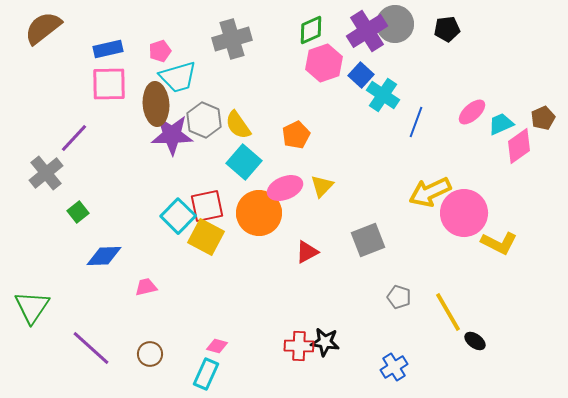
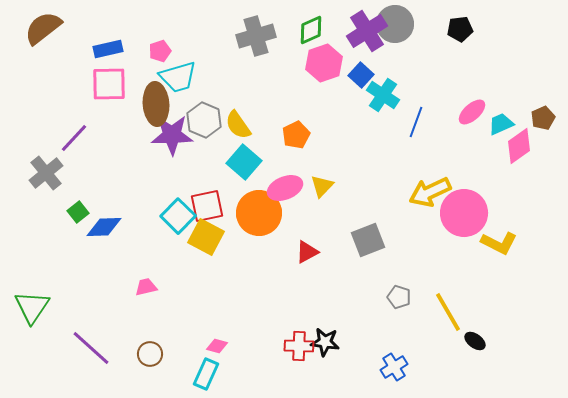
black pentagon at (447, 29): moved 13 px right
gray cross at (232, 39): moved 24 px right, 3 px up
blue diamond at (104, 256): moved 29 px up
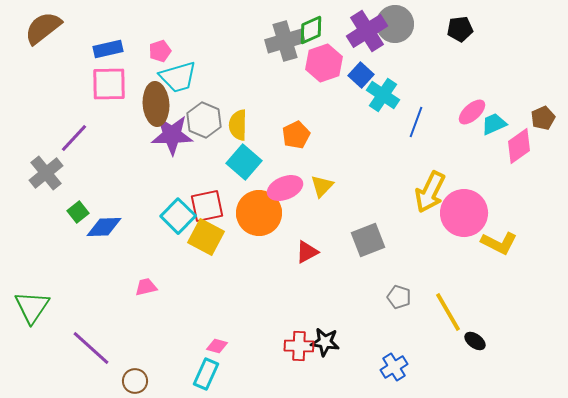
gray cross at (256, 36): moved 29 px right, 5 px down
cyan trapezoid at (501, 124): moved 7 px left
yellow semicircle at (238, 125): rotated 36 degrees clockwise
yellow arrow at (430, 192): rotated 39 degrees counterclockwise
brown circle at (150, 354): moved 15 px left, 27 px down
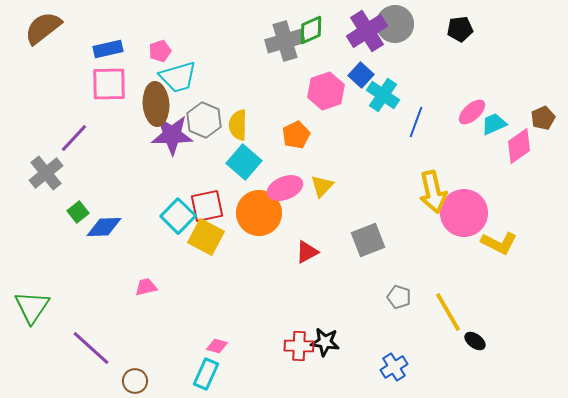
pink hexagon at (324, 63): moved 2 px right, 28 px down
yellow arrow at (430, 192): moved 3 px right; rotated 39 degrees counterclockwise
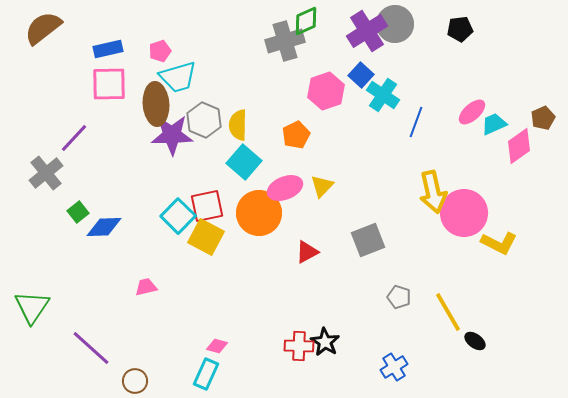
green diamond at (311, 30): moved 5 px left, 9 px up
black star at (325, 342): rotated 24 degrees clockwise
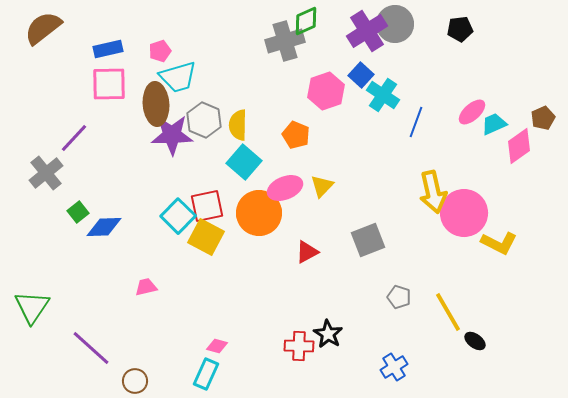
orange pentagon at (296, 135): rotated 24 degrees counterclockwise
black star at (325, 342): moved 3 px right, 8 px up
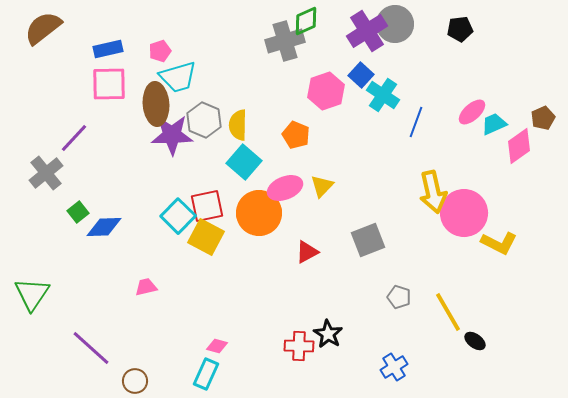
green triangle at (32, 307): moved 13 px up
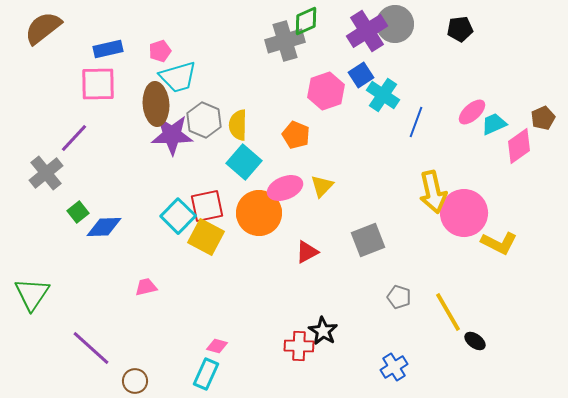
blue square at (361, 75): rotated 15 degrees clockwise
pink square at (109, 84): moved 11 px left
black star at (328, 334): moved 5 px left, 3 px up
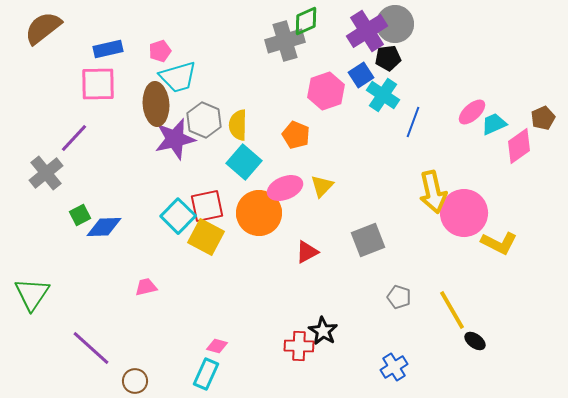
black pentagon at (460, 29): moved 72 px left, 29 px down
blue line at (416, 122): moved 3 px left
purple star at (172, 135): moved 3 px right, 4 px down; rotated 12 degrees counterclockwise
green square at (78, 212): moved 2 px right, 3 px down; rotated 10 degrees clockwise
yellow line at (448, 312): moved 4 px right, 2 px up
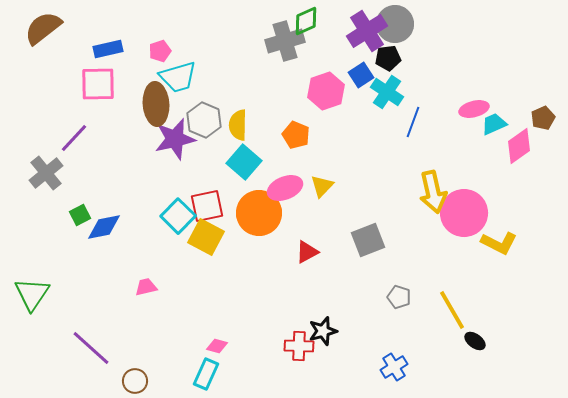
cyan cross at (383, 95): moved 4 px right, 3 px up
pink ellipse at (472, 112): moved 2 px right, 3 px up; rotated 28 degrees clockwise
blue diamond at (104, 227): rotated 9 degrees counterclockwise
black star at (323, 331): rotated 24 degrees clockwise
